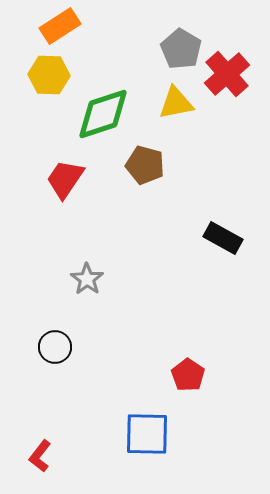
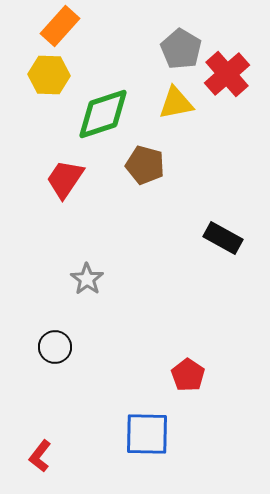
orange rectangle: rotated 15 degrees counterclockwise
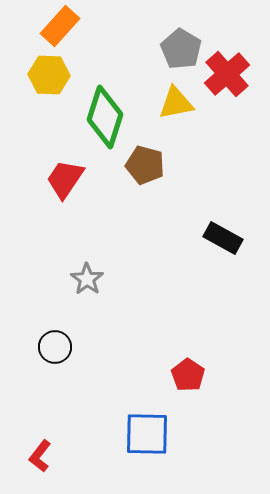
green diamond: moved 2 px right, 3 px down; rotated 54 degrees counterclockwise
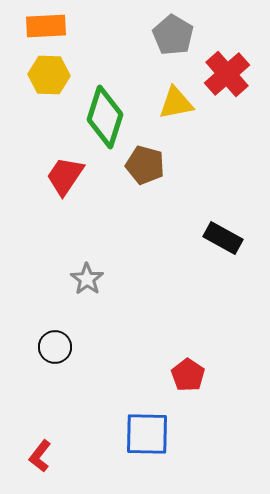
orange rectangle: moved 14 px left; rotated 45 degrees clockwise
gray pentagon: moved 8 px left, 14 px up
red trapezoid: moved 3 px up
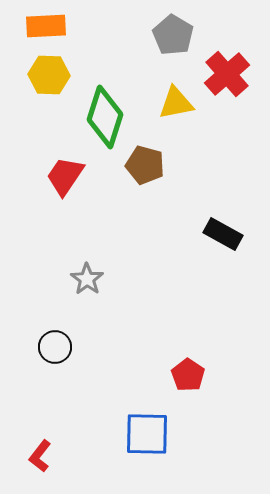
black rectangle: moved 4 px up
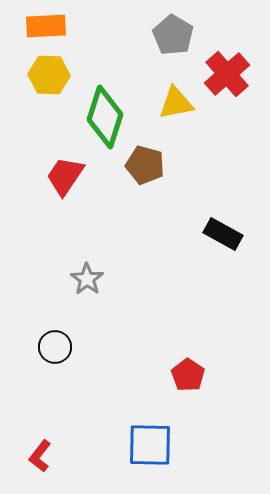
blue square: moved 3 px right, 11 px down
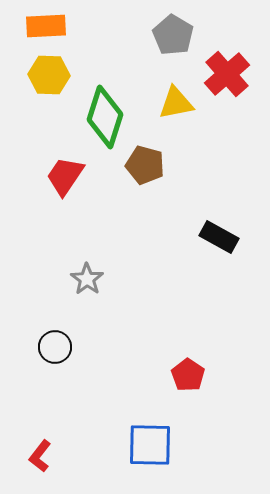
black rectangle: moved 4 px left, 3 px down
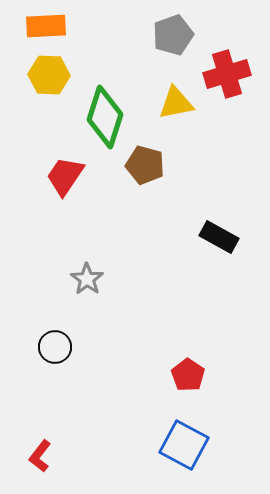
gray pentagon: rotated 21 degrees clockwise
red cross: rotated 24 degrees clockwise
blue square: moved 34 px right; rotated 27 degrees clockwise
